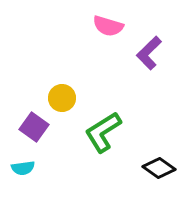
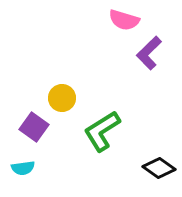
pink semicircle: moved 16 px right, 6 px up
green L-shape: moved 1 px left, 1 px up
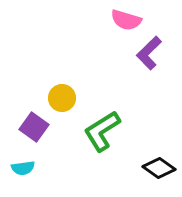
pink semicircle: moved 2 px right
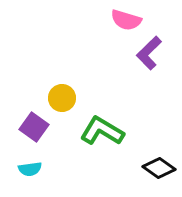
green L-shape: rotated 63 degrees clockwise
cyan semicircle: moved 7 px right, 1 px down
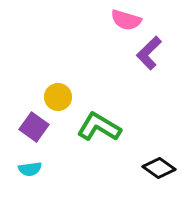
yellow circle: moved 4 px left, 1 px up
green L-shape: moved 3 px left, 4 px up
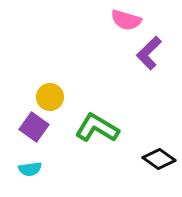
yellow circle: moved 8 px left
green L-shape: moved 2 px left, 1 px down
black diamond: moved 9 px up
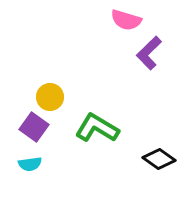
cyan semicircle: moved 5 px up
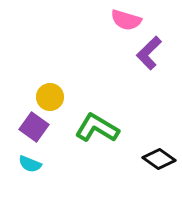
cyan semicircle: rotated 30 degrees clockwise
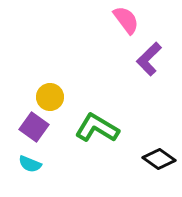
pink semicircle: rotated 144 degrees counterclockwise
purple L-shape: moved 6 px down
